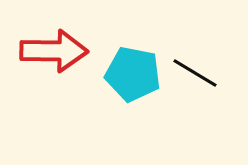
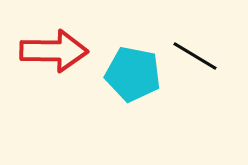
black line: moved 17 px up
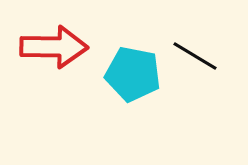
red arrow: moved 4 px up
